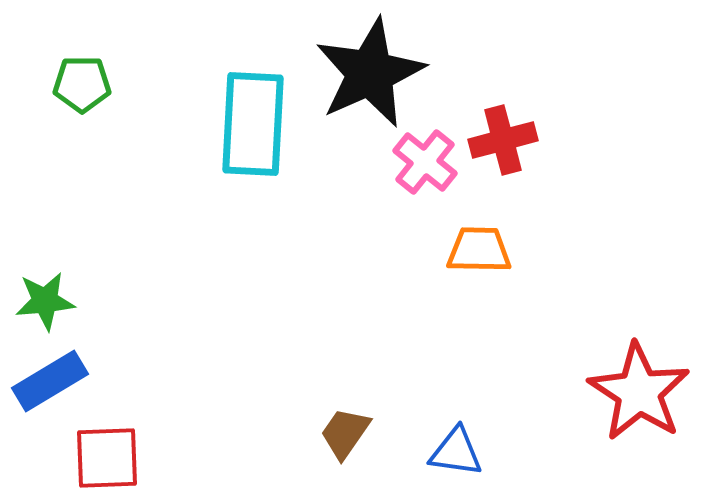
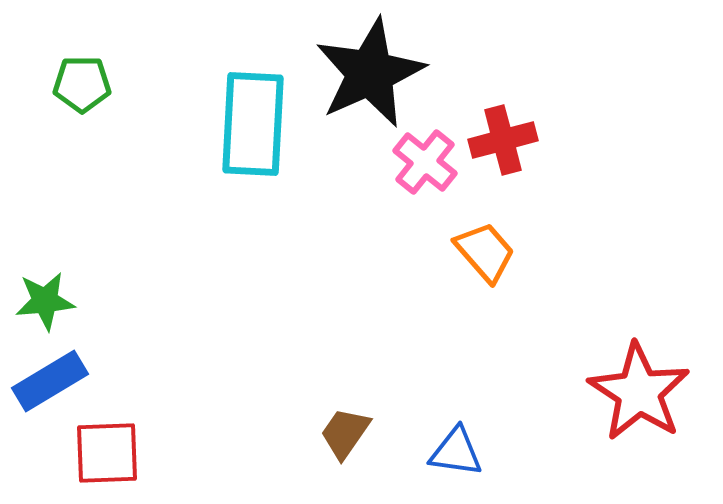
orange trapezoid: moved 6 px right, 2 px down; rotated 48 degrees clockwise
red square: moved 5 px up
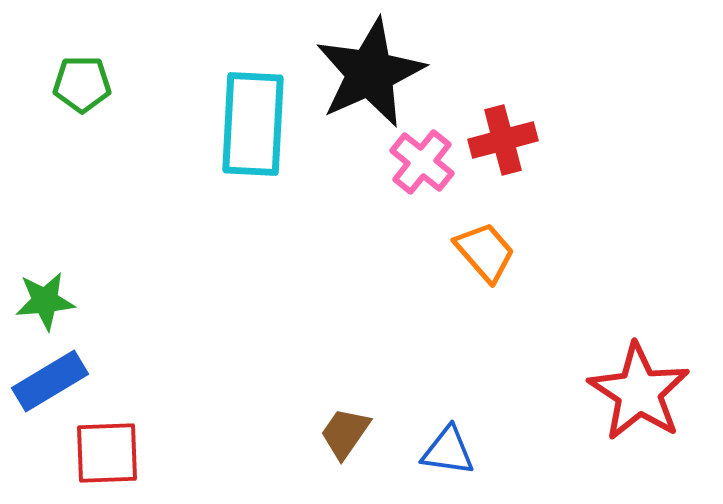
pink cross: moved 3 px left
blue triangle: moved 8 px left, 1 px up
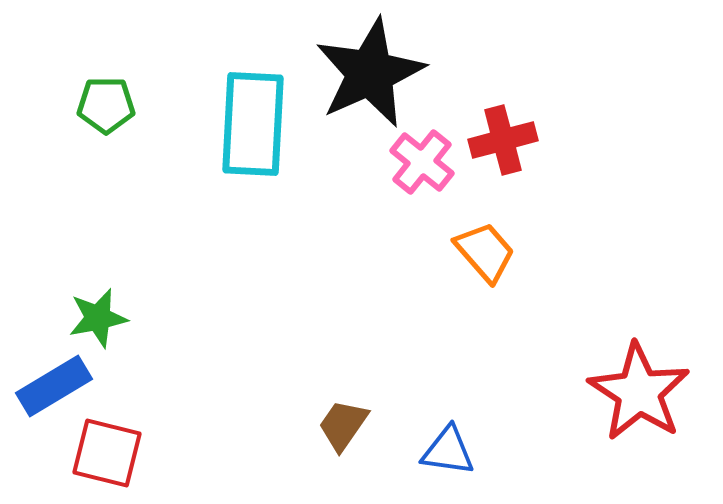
green pentagon: moved 24 px right, 21 px down
green star: moved 53 px right, 17 px down; rotated 6 degrees counterclockwise
blue rectangle: moved 4 px right, 5 px down
brown trapezoid: moved 2 px left, 8 px up
red square: rotated 16 degrees clockwise
